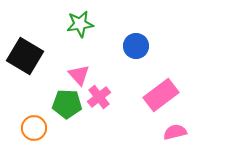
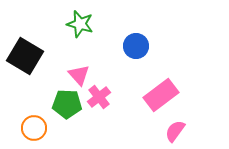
green star: rotated 24 degrees clockwise
pink semicircle: moved 1 px up; rotated 40 degrees counterclockwise
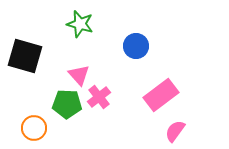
black square: rotated 15 degrees counterclockwise
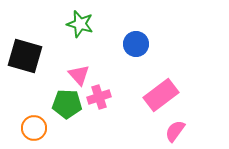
blue circle: moved 2 px up
pink cross: rotated 20 degrees clockwise
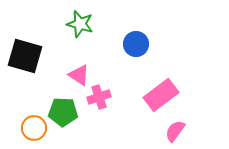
pink triangle: rotated 15 degrees counterclockwise
green pentagon: moved 4 px left, 8 px down
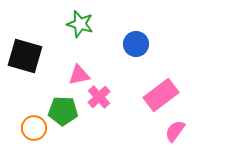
pink triangle: rotated 45 degrees counterclockwise
pink cross: rotated 25 degrees counterclockwise
green pentagon: moved 1 px up
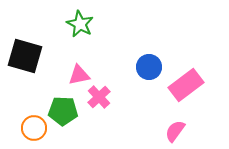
green star: rotated 12 degrees clockwise
blue circle: moved 13 px right, 23 px down
pink rectangle: moved 25 px right, 10 px up
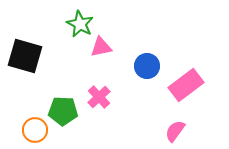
blue circle: moved 2 px left, 1 px up
pink triangle: moved 22 px right, 28 px up
orange circle: moved 1 px right, 2 px down
